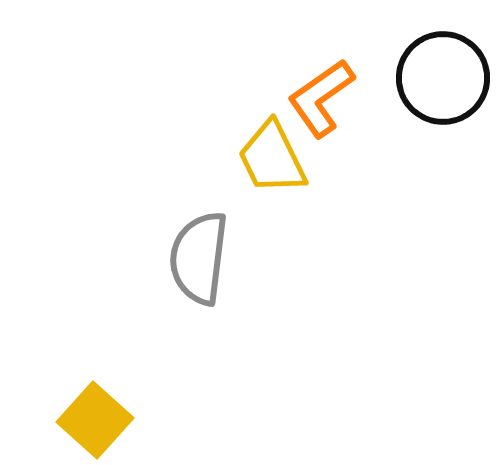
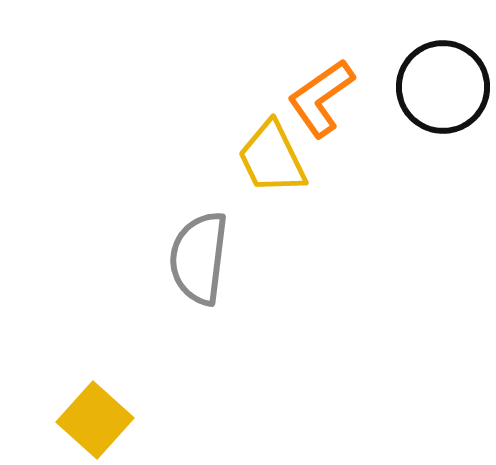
black circle: moved 9 px down
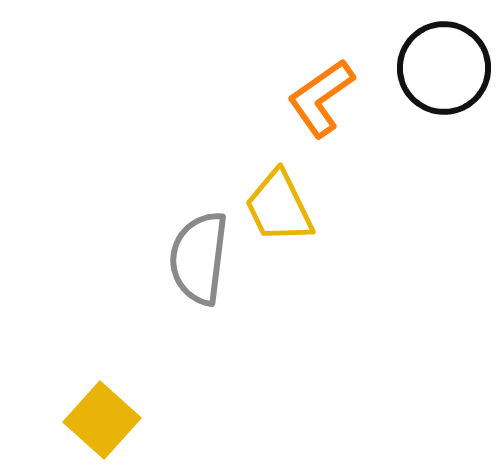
black circle: moved 1 px right, 19 px up
yellow trapezoid: moved 7 px right, 49 px down
yellow square: moved 7 px right
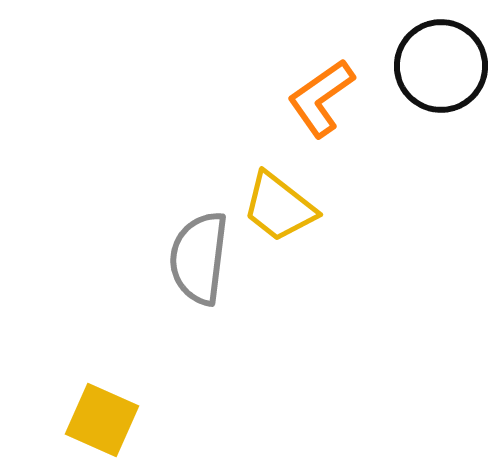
black circle: moved 3 px left, 2 px up
yellow trapezoid: rotated 26 degrees counterclockwise
yellow square: rotated 18 degrees counterclockwise
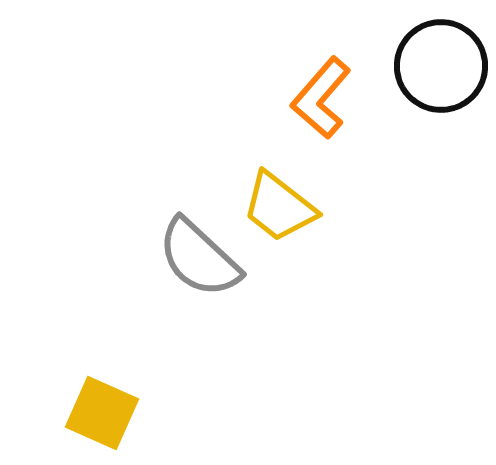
orange L-shape: rotated 14 degrees counterclockwise
gray semicircle: rotated 54 degrees counterclockwise
yellow square: moved 7 px up
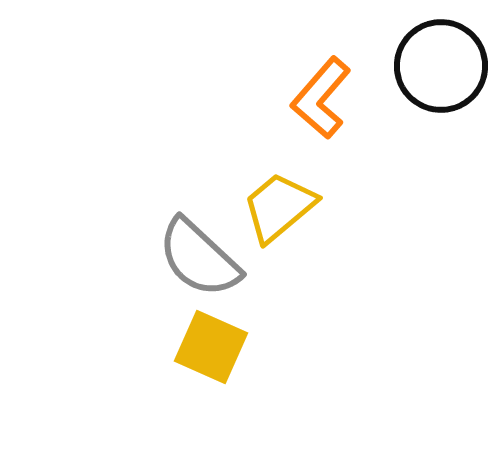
yellow trapezoid: rotated 102 degrees clockwise
yellow square: moved 109 px right, 66 px up
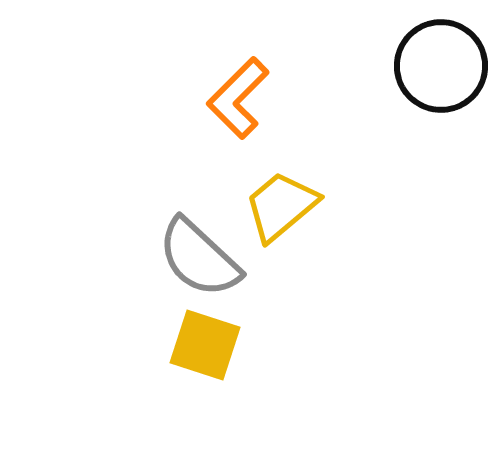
orange L-shape: moved 83 px left; rotated 4 degrees clockwise
yellow trapezoid: moved 2 px right, 1 px up
yellow square: moved 6 px left, 2 px up; rotated 6 degrees counterclockwise
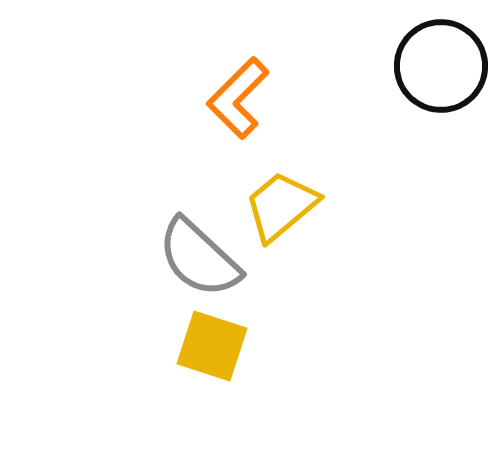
yellow square: moved 7 px right, 1 px down
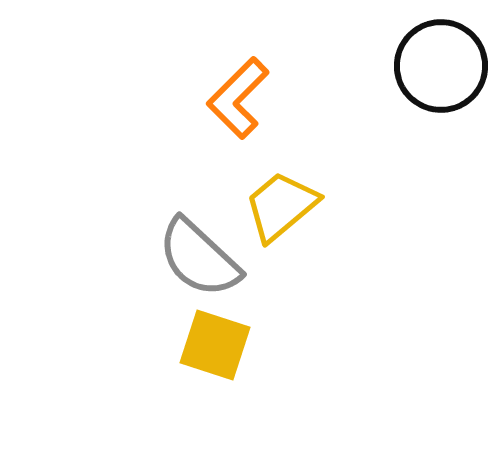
yellow square: moved 3 px right, 1 px up
